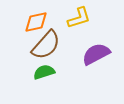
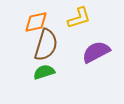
brown semicircle: rotated 24 degrees counterclockwise
purple semicircle: moved 2 px up
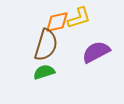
orange diamond: moved 21 px right
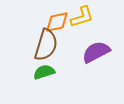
yellow L-shape: moved 3 px right, 1 px up
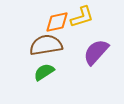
brown semicircle: rotated 116 degrees counterclockwise
purple semicircle: rotated 20 degrees counterclockwise
green semicircle: rotated 15 degrees counterclockwise
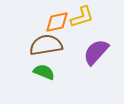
green semicircle: rotated 55 degrees clockwise
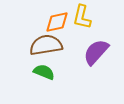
yellow L-shape: rotated 120 degrees clockwise
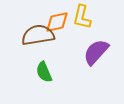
brown semicircle: moved 8 px left, 10 px up
green semicircle: rotated 135 degrees counterclockwise
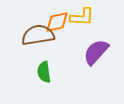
yellow L-shape: rotated 100 degrees counterclockwise
green semicircle: rotated 15 degrees clockwise
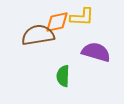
purple semicircle: rotated 64 degrees clockwise
green semicircle: moved 19 px right, 4 px down; rotated 10 degrees clockwise
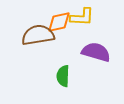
orange diamond: moved 2 px right
